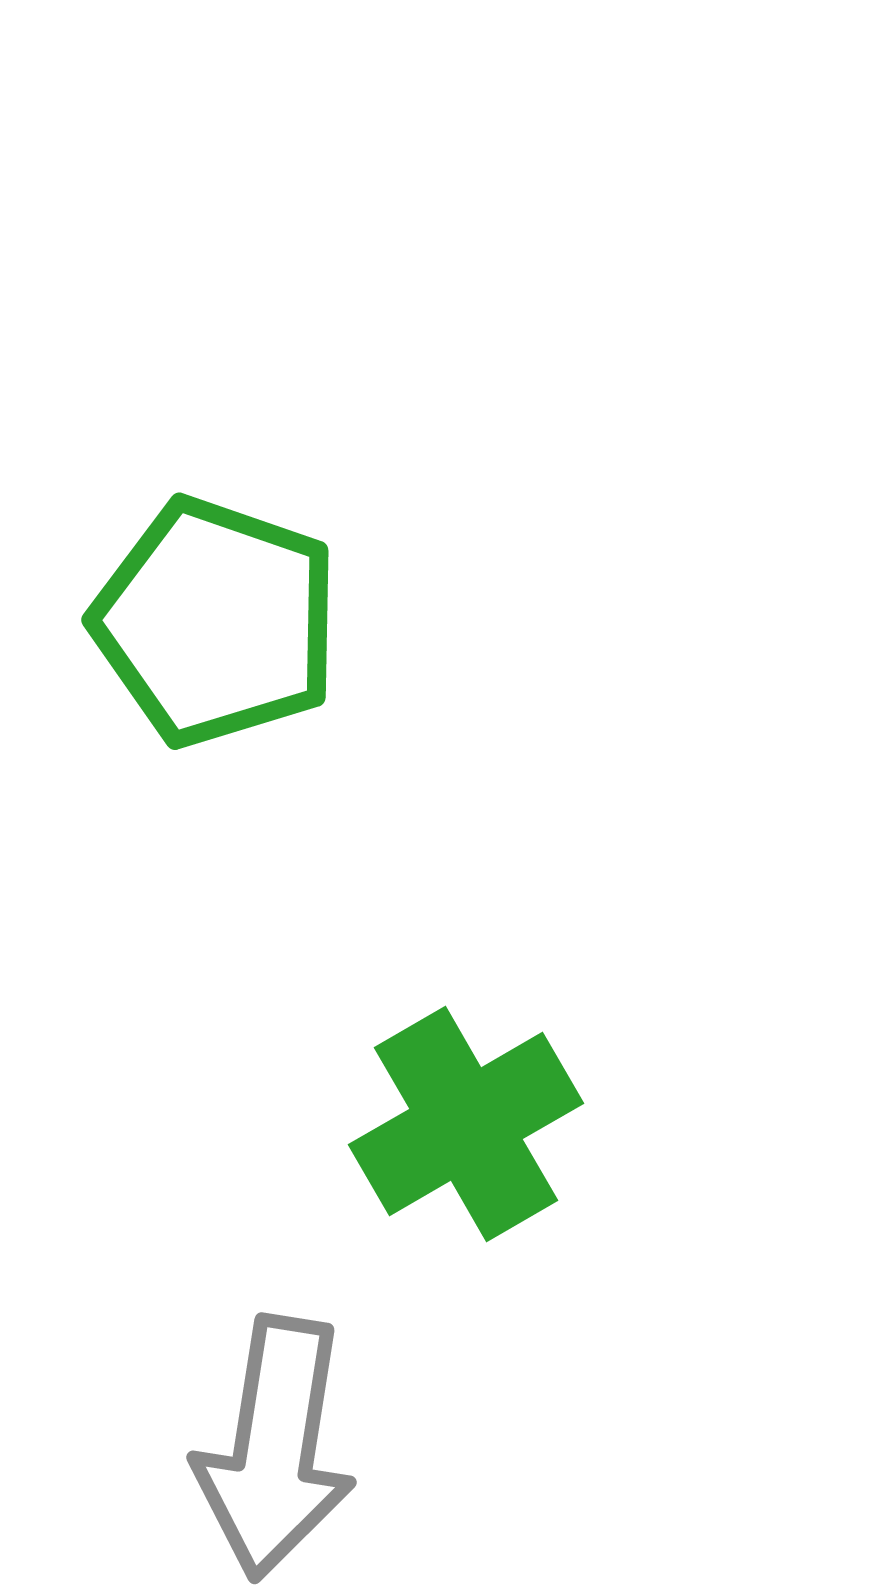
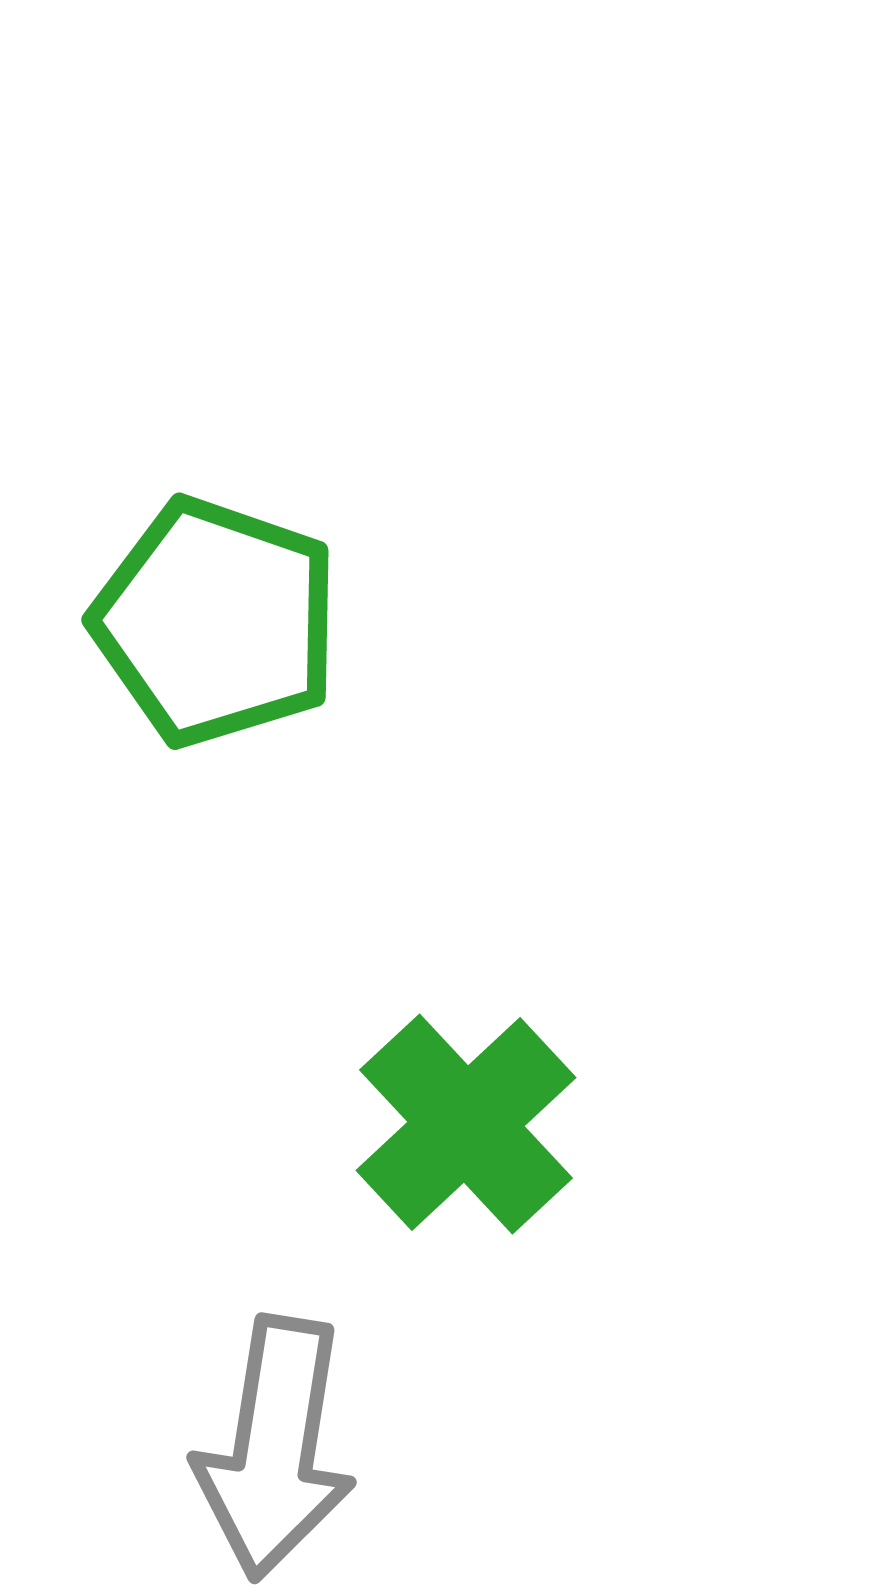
green cross: rotated 13 degrees counterclockwise
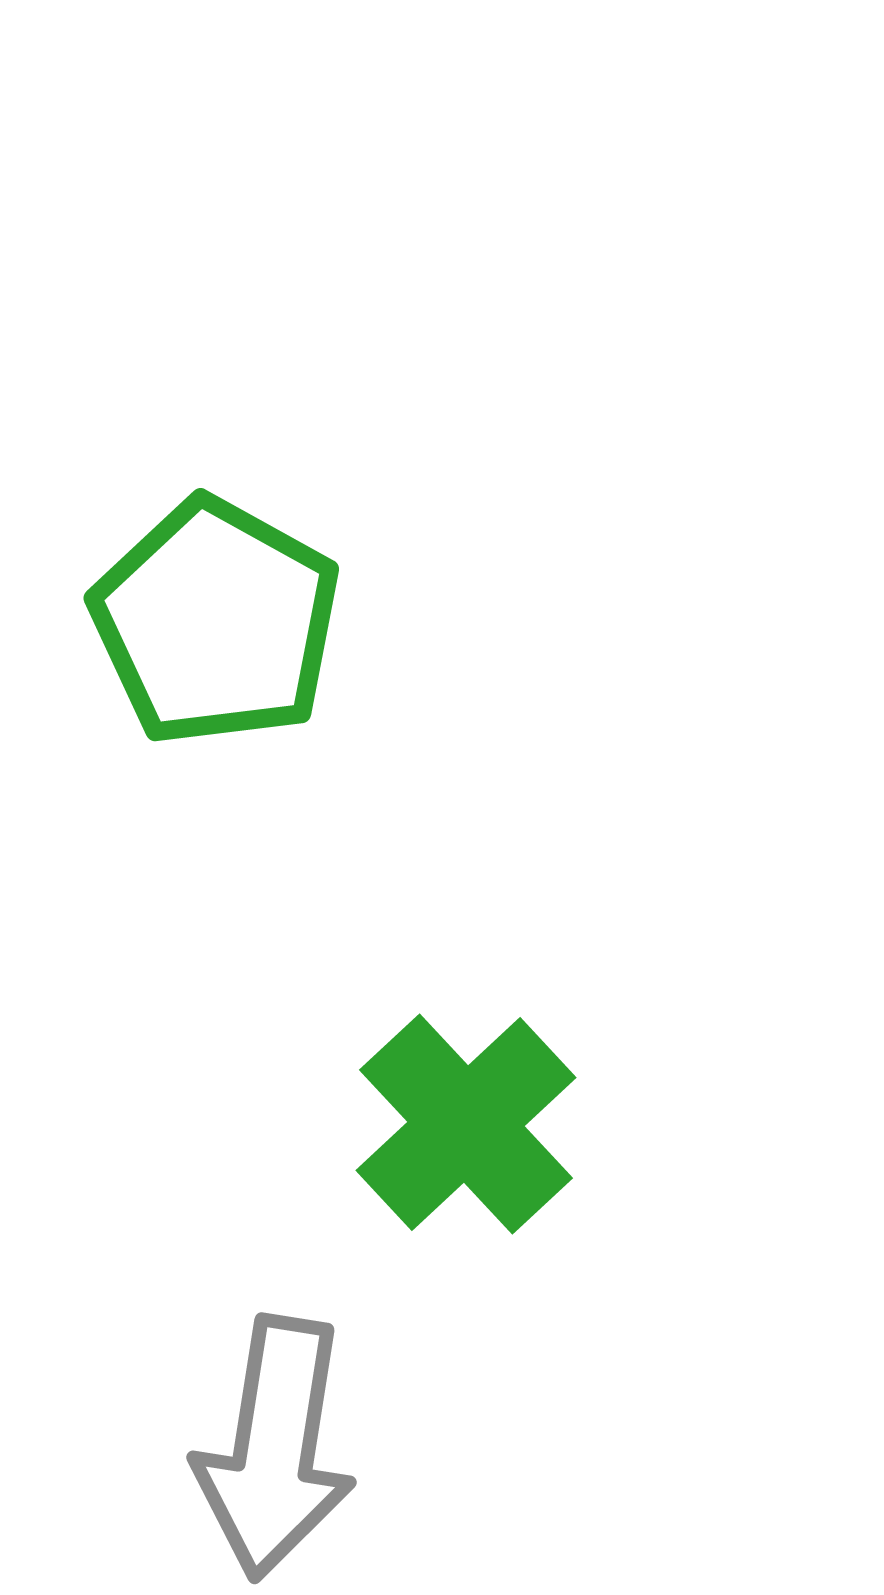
green pentagon: rotated 10 degrees clockwise
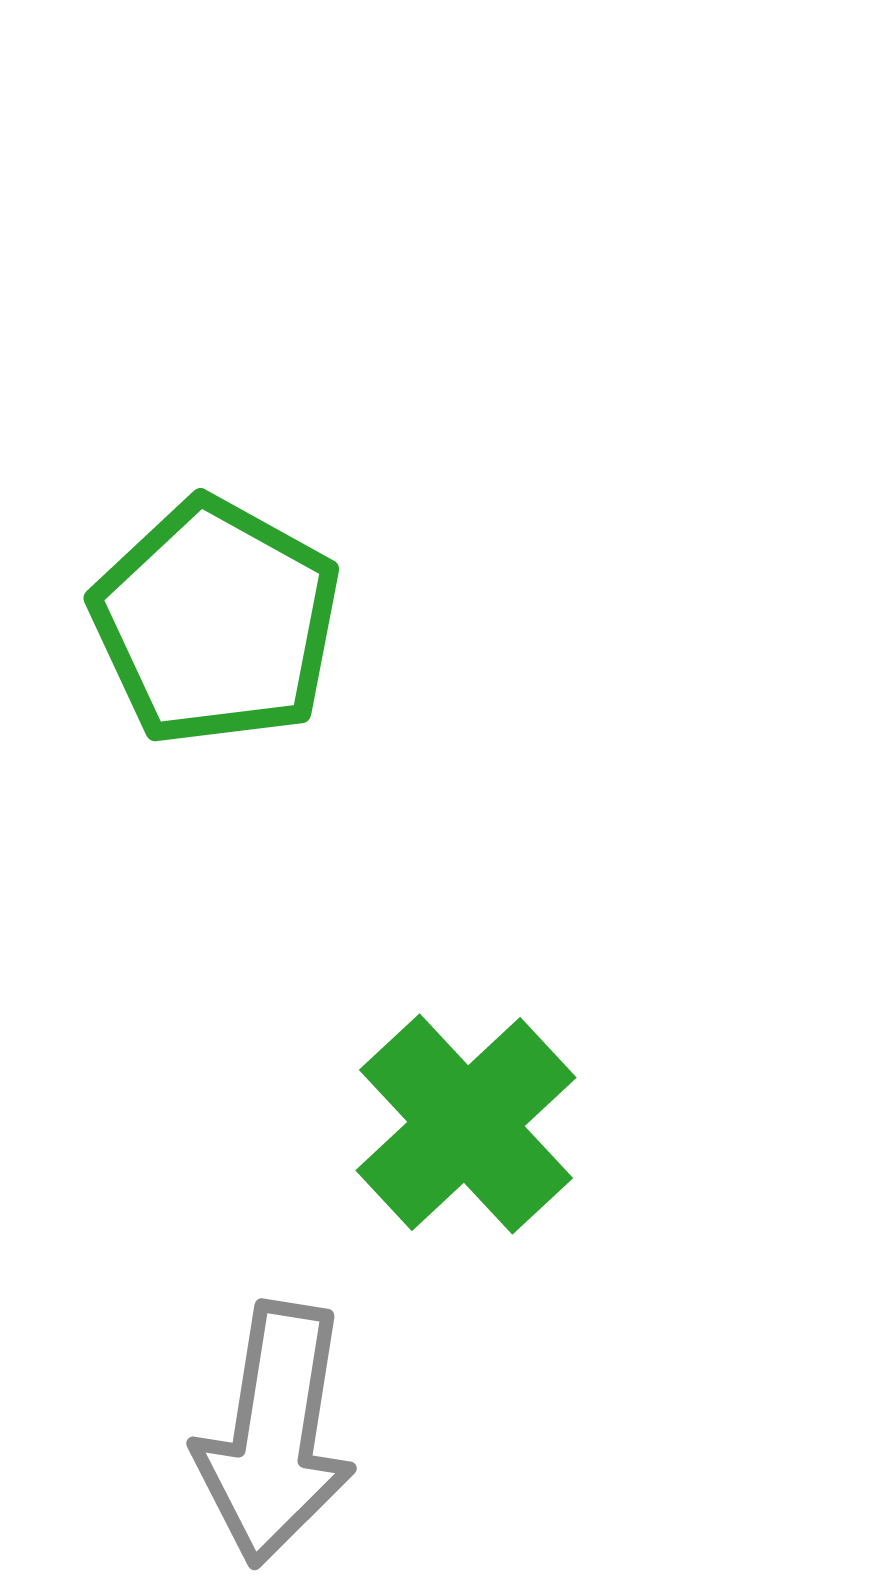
gray arrow: moved 14 px up
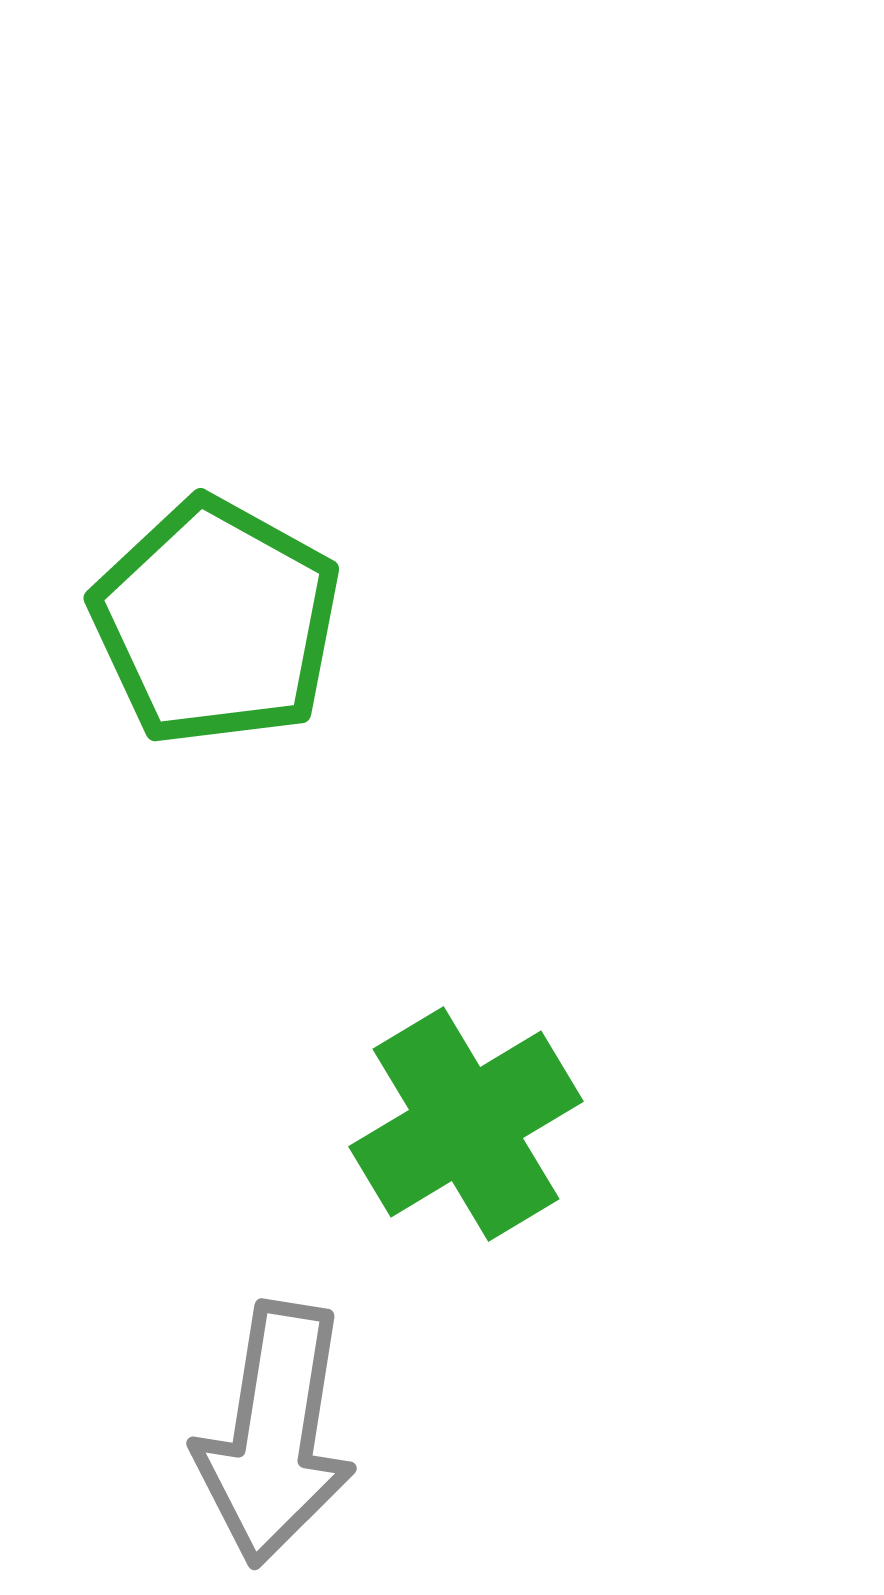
green cross: rotated 12 degrees clockwise
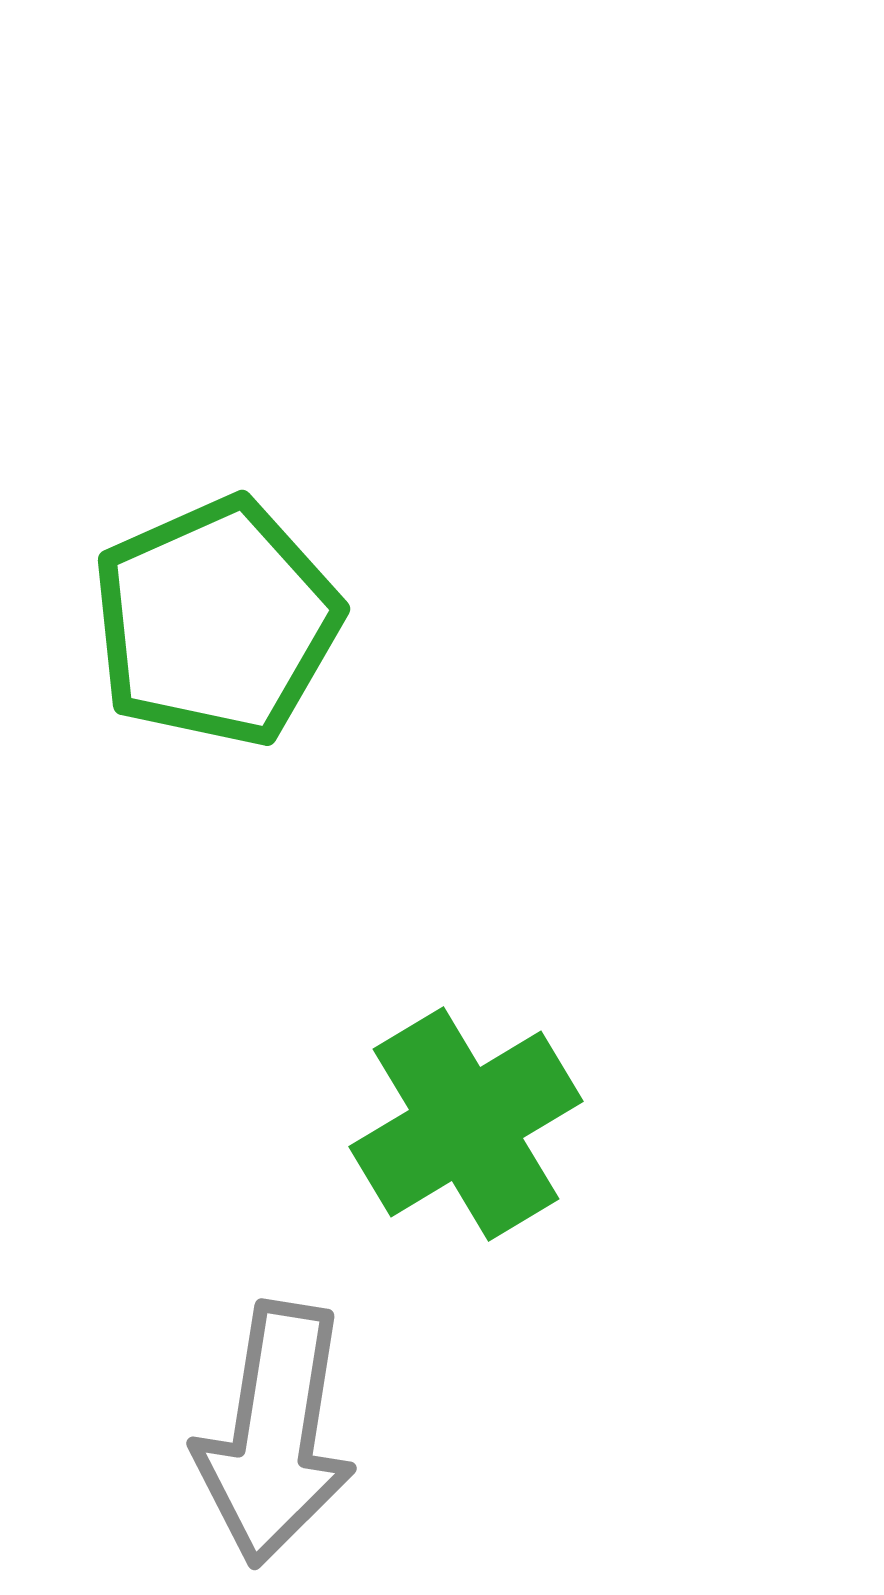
green pentagon: rotated 19 degrees clockwise
